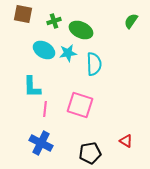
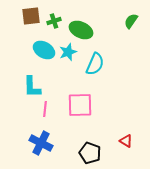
brown square: moved 8 px right, 2 px down; rotated 18 degrees counterclockwise
cyan star: moved 1 px up; rotated 12 degrees counterclockwise
cyan semicircle: moved 1 px right; rotated 25 degrees clockwise
pink square: rotated 20 degrees counterclockwise
black pentagon: rotated 30 degrees clockwise
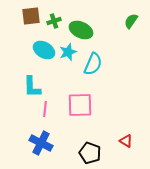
cyan semicircle: moved 2 px left
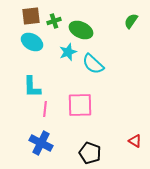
cyan ellipse: moved 12 px left, 8 px up
cyan semicircle: rotated 110 degrees clockwise
red triangle: moved 9 px right
